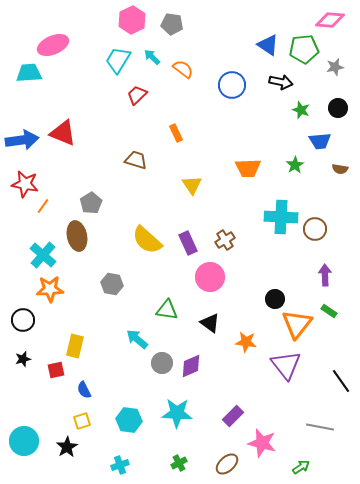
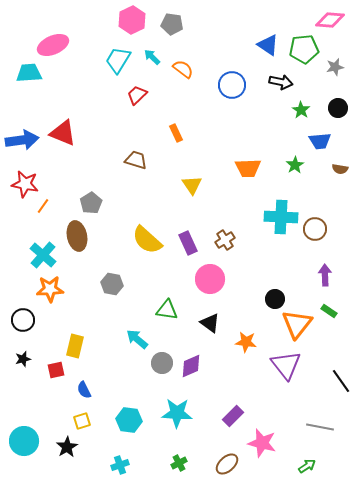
green star at (301, 110): rotated 12 degrees clockwise
pink circle at (210, 277): moved 2 px down
green arrow at (301, 467): moved 6 px right, 1 px up
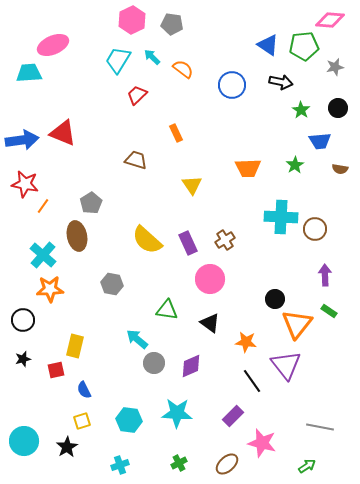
green pentagon at (304, 49): moved 3 px up
gray circle at (162, 363): moved 8 px left
black line at (341, 381): moved 89 px left
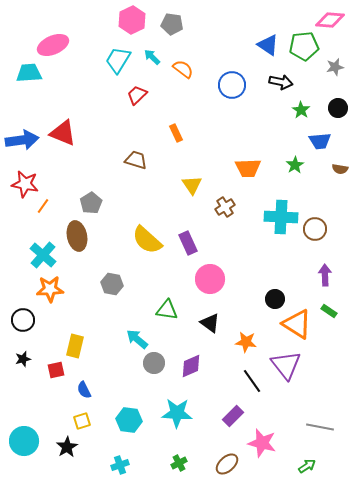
brown cross at (225, 240): moved 33 px up
orange triangle at (297, 324): rotated 36 degrees counterclockwise
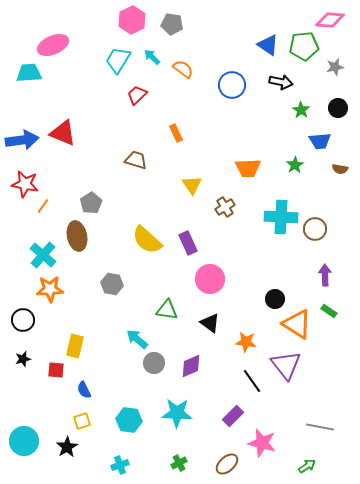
red square at (56, 370): rotated 18 degrees clockwise
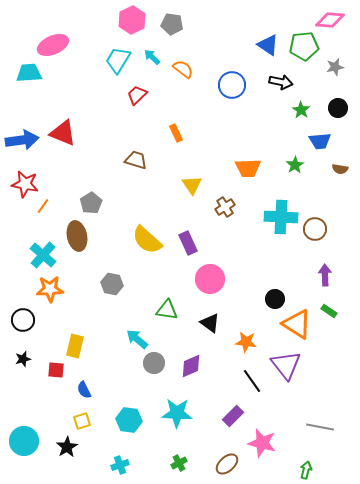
green arrow at (307, 466): moved 1 px left, 4 px down; rotated 42 degrees counterclockwise
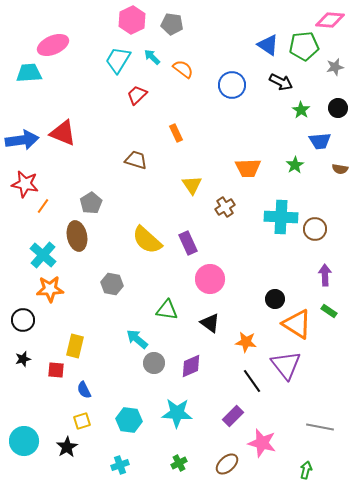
black arrow at (281, 82): rotated 15 degrees clockwise
